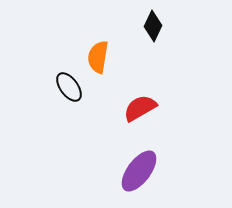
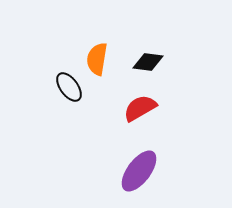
black diamond: moved 5 px left, 36 px down; rotated 72 degrees clockwise
orange semicircle: moved 1 px left, 2 px down
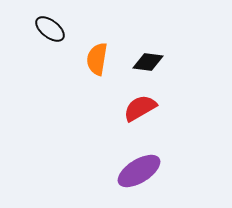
black ellipse: moved 19 px left, 58 px up; rotated 16 degrees counterclockwise
purple ellipse: rotated 21 degrees clockwise
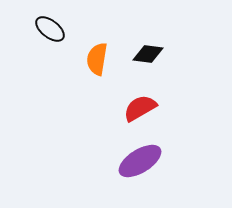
black diamond: moved 8 px up
purple ellipse: moved 1 px right, 10 px up
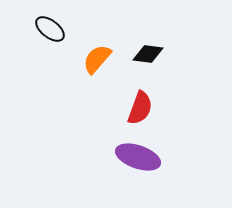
orange semicircle: rotated 32 degrees clockwise
red semicircle: rotated 140 degrees clockwise
purple ellipse: moved 2 px left, 4 px up; rotated 51 degrees clockwise
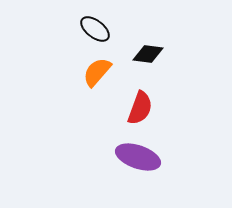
black ellipse: moved 45 px right
orange semicircle: moved 13 px down
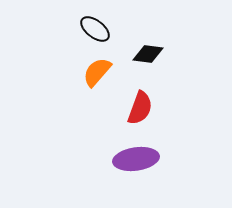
purple ellipse: moved 2 px left, 2 px down; rotated 27 degrees counterclockwise
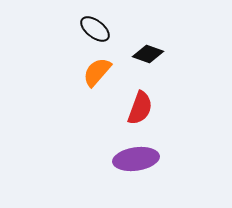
black diamond: rotated 12 degrees clockwise
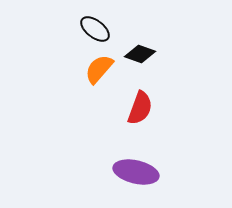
black diamond: moved 8 px left
orange semicircle: moved 2 px right, 3 px up
purple ellipse: moved 13 px down; rotated 21 degrees clockwise
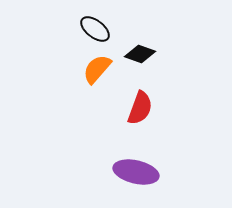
orange semicircle: moved 2 px left
